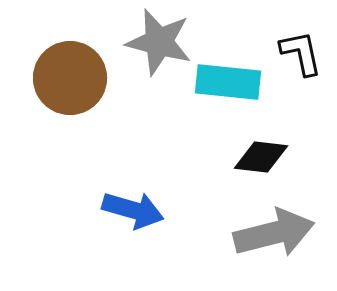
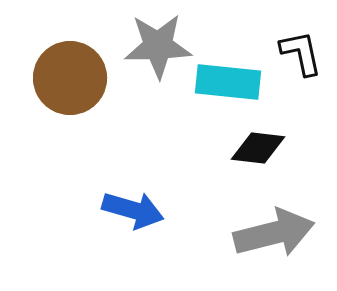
gray star: moved 1 px left, 4 px down; rotated 16 degrees counterclockwise
black diamond: moved 3 px left, 9 px up
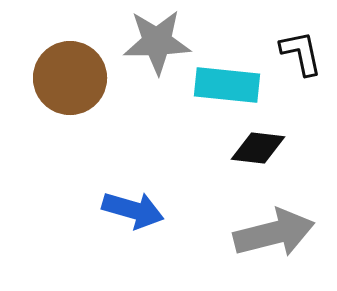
gray star: moved 1 px left, 4 px up
cyan rectangle: moved 1 px left, 3 px down
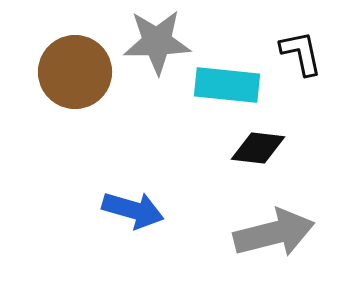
brown circle: moved 5 px right, 6 px up
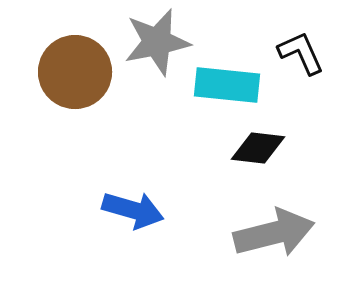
gray star: rotated 10 degrees counterclockwise
black L-shape: rotated 12 degrees counterclockwise
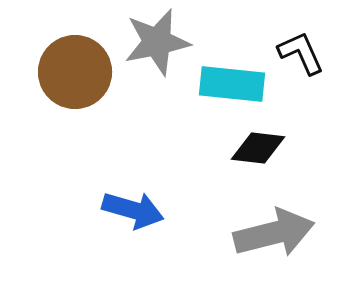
cyan rectangle: moved 5 px right, 1 px up
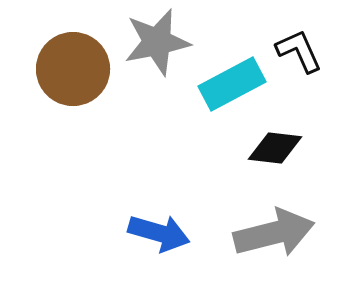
black L-shape: moved 2 px left, 2 px up
brown circle: moved 2 px left, 3 px up
cyan rectangle: rotated 34 degrees counterclockwise
black diamond: moved 17 px right
blue arrow: moved 26 px right, 23 px down
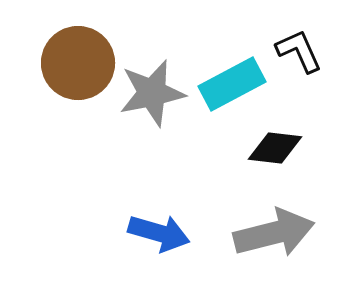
gray star: moved 5 px left, 51 px down
brown circle: moved 5 px right, 6 px up
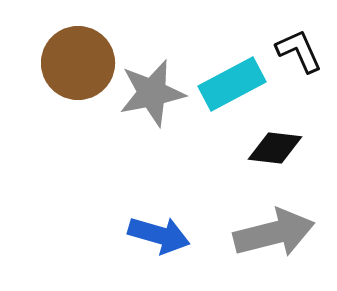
blue arrow: moved 2 px down
